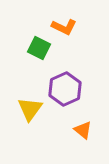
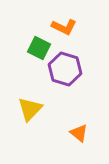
purple hexagon: moved 20 px up; rotated 20 degrees counterclockwise
yellow triangle: rotated 8 degrees clockwise
orange triangle: moved 4 px left, 3 px down
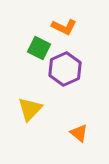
purple hexagon: rotated 20 degrees clockwise
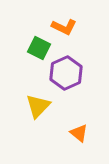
purple hexagon: moved 1 px right, 4 px down
yellow triangle: moved 8 px right, 3 px up
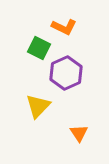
orange triangle: rotated 18 degrees clockwise
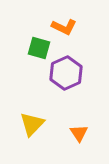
green square: rotated 10 degrees counterclockwise
yellow triangle: moved 6 px left, 18 px down
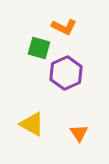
yellow triangle: rotated 44 degrees counterclockwise
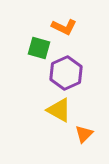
yellow triangle: moved 27 px right, 14 px up
orange triangle: moved 5 px right, 1 px down; rotated 18 degrees clockwise
